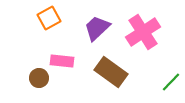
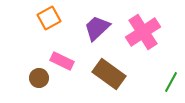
pink rectangle: rotated 20 degrees clockwise
brown rectangle: moved 2 px left, 2 px down
green line: rotated 15 degrees counterclockwise
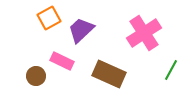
purple trapezoid: moved 16 px left, 2 px down
pink cross: moved 1 px right, 1 px down
brown rectangle: rotated 12 degrees counterclockwise
brown circle: moved 3 px left, 2 px up
green line: moved 12 px up
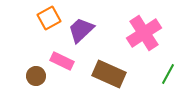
green line: moved 3 px left, 4 px down
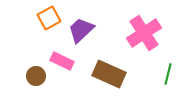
green line: rotated 15 degrees counterclockwise
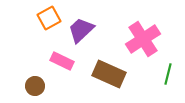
pink cross: moved 1 px left, 6 px down
brown circle: moved 1 px left, 10 px down
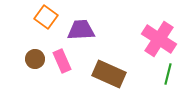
orange square: moved 3 px left, 1 px up; rotated 25 degrees counterclockwise
purple trapezoid: rotated 40 degrees clockwise
pink cross: moved 16 px right; rotated 24 degrees counterclockwise
pink rectangle: rotated 40 degrees clockwise
brown circle: moved 27 px up
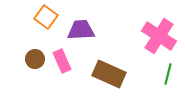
pink cross: moved 3 px up
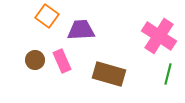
orange square: moved 1 px right, 1 px up
brown circle: moved 1 px down
brown rectangle: rotated 8 degrees counterclockwise
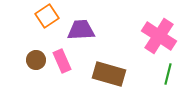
orange square: rotated 20 degrees clockwise
brown circle: moved 1 px right
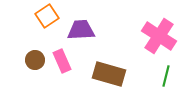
brown circle: moved 1 px left
green line: moved 2 px left, 2 px down
